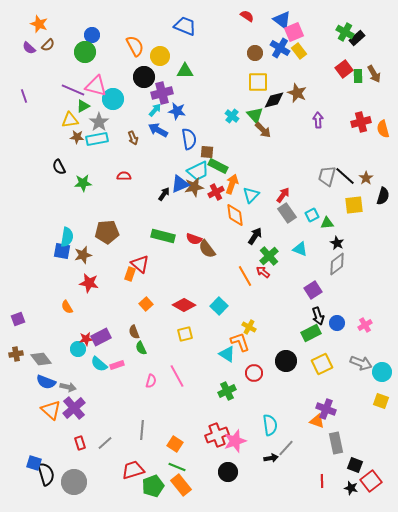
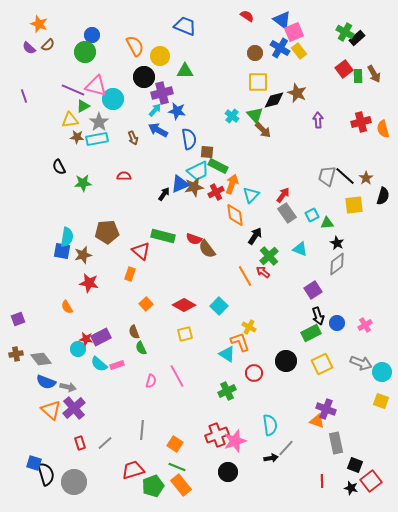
red triangle at (140, 264): moved 1 px right, 13 px up
red star at (86, 339): rotated 16 degrees clockwise
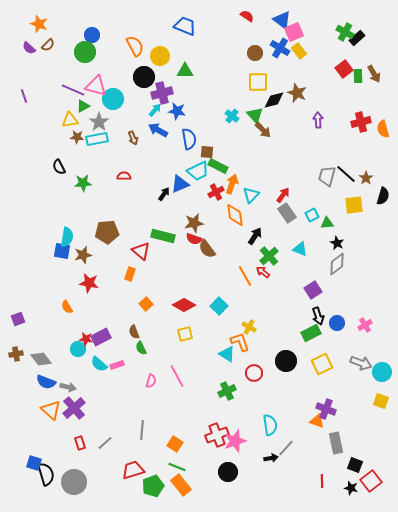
black line at (345, 176): moved 1 px right, 2 px up
brown star at (194, 187): moved 36 px down
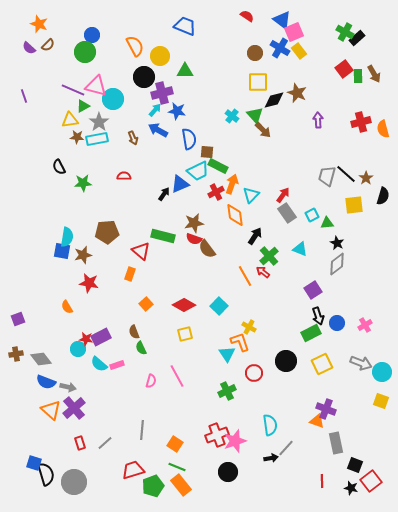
cyan triangle at (227, 354): rotated 24 degrees clockwise
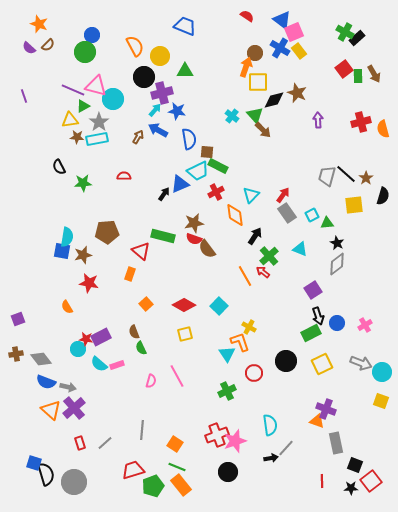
brown arrow at (133, 138): moved 5 px right, 1 px up; rotated 128 degrees counterclockwise
orange arrow at (232, 184): moved 14 px right, 117 px up
black star at (351, 488): rotated 16 degrees counterclockwise
